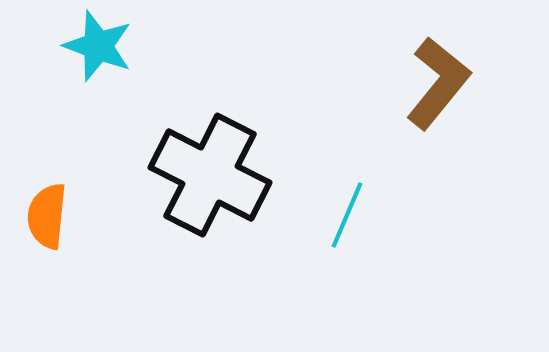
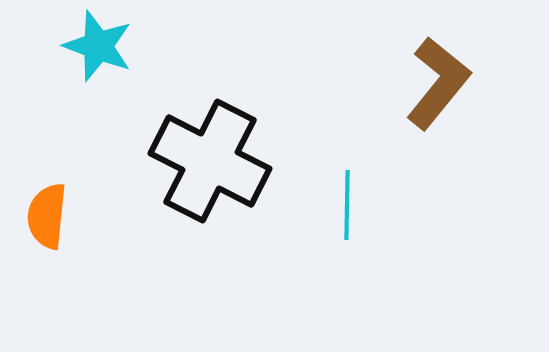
black cross: moved 14 px up
cyan line: moved 10 px up; rotated 22 degrees counterclockwise
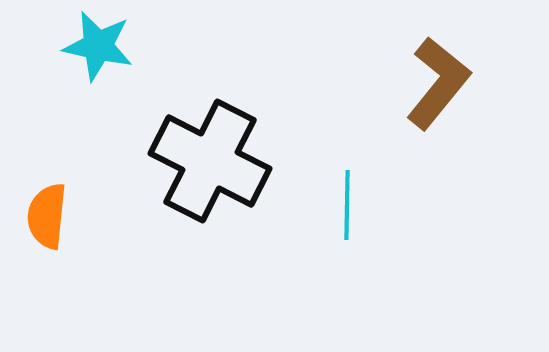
cyan star: rotated 8 degrees counterclockwise
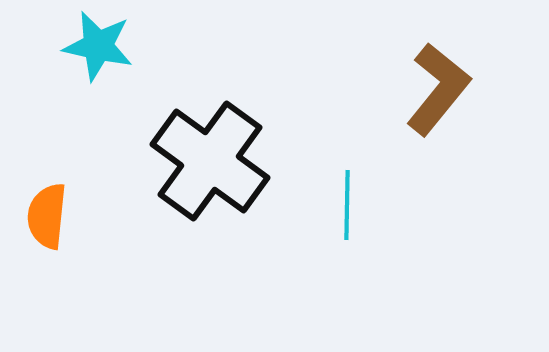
brown L-shape: moved 6 px down
black cross: rotated 9 degrees clockwise
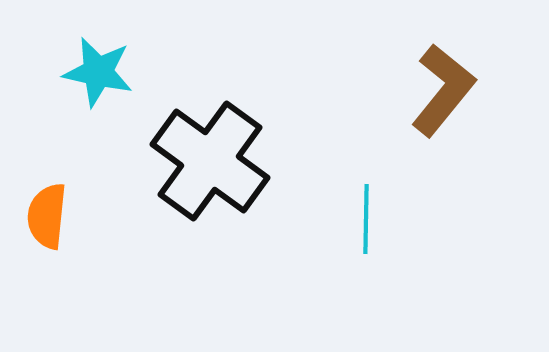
cyan star: moved 26 px down
brown L-shape: moved 5 px right, 1 px down
cyan line: moved 19 px right, 14 px down
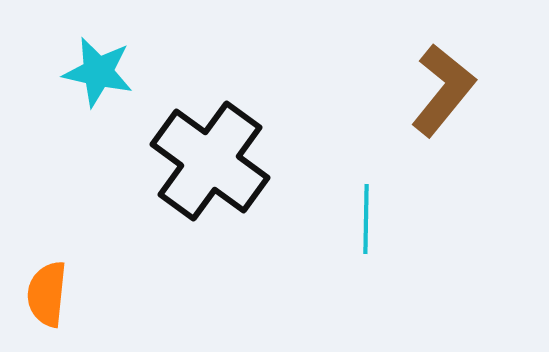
orange semicircle: moved 78 px down
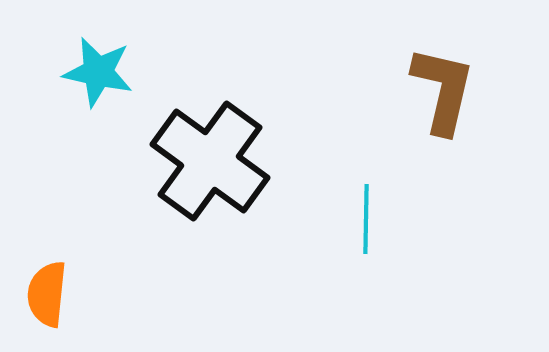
brown L-shape: rotated 26 degrees counterclockwise
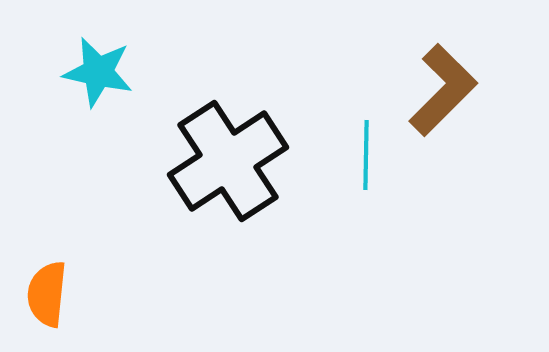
brown L-shape: rotated 32 degrees clockwise
black cross: moved 18 px right; rotated 21 degrees clockwise
cyan line: moved 64 px up
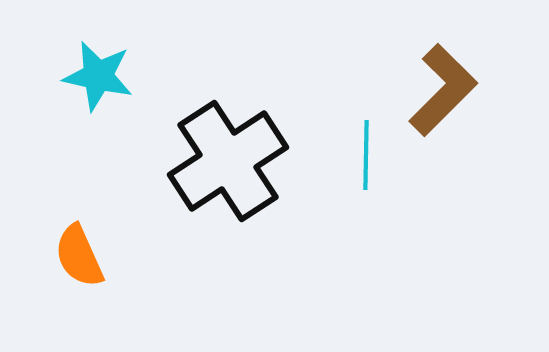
cyan star: moved 4 px down
orange semicircle: moved 32 px right, 38 px up; rotated 30 degrees counterclockwise
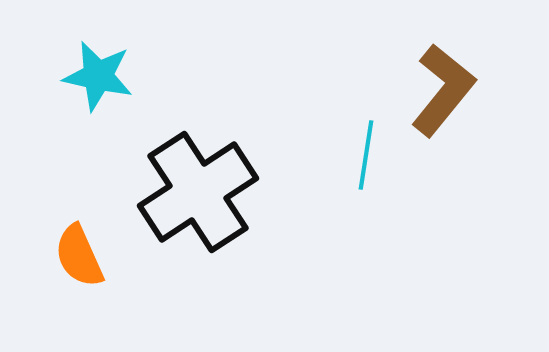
brown L-shape: rotated 6 degrees counterclockwise
cyan line: rotated 8 degrees clockwise
black cross: moved 30 px left, 31 px down
